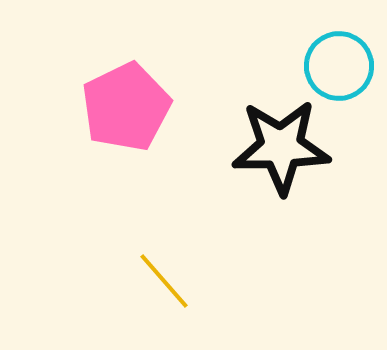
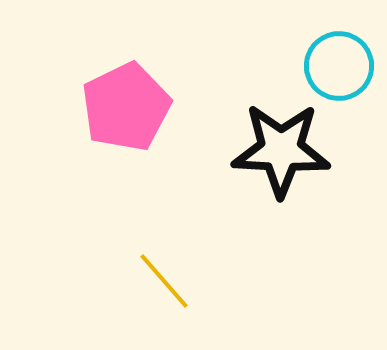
black star: moved 3 px down; rotated 4 degrees clockwise
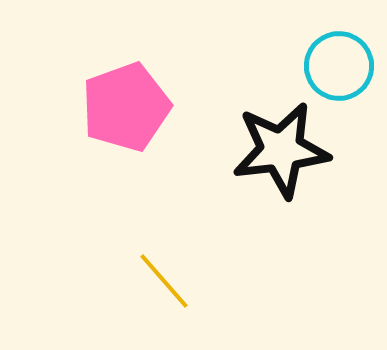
pink pentagon: rotated 6 degrees clockwise
black star: rotated 10 degrees counterclockwise
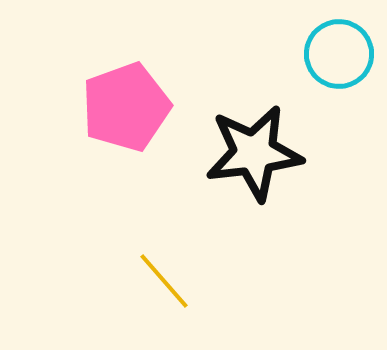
cyan circle: moved 12 px up
black star: moved 27 px left, 3 px down
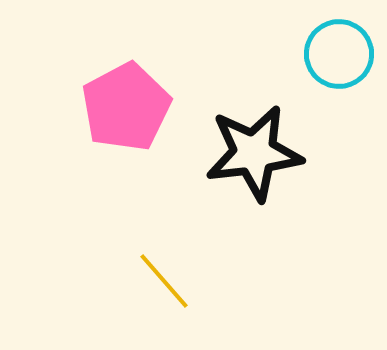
pink pentagon: rotated 8 degrees counterclockwise
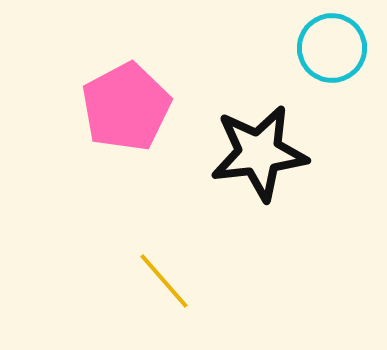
cyan circle: moved 7 px left, 6 px up
black star: moved 5 px right
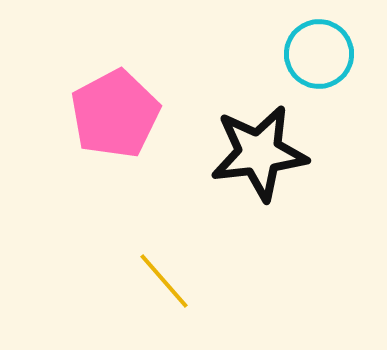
cyan circle: moved 13 px left, 6 px down
pink pentagon: moved 11 px left, 7 px down
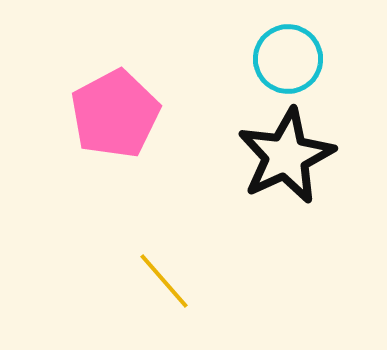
cyan circle: moved 31 px left, 5 px down
black star: moved 27 px right, 3 px down; rotated 18 degrees counterclockwise
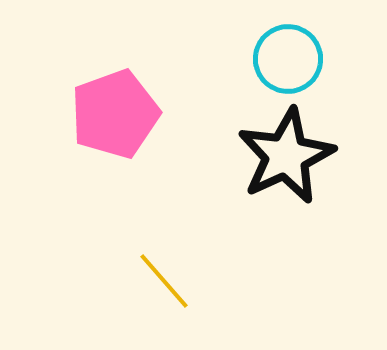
pink pentagon: rotated 8 degrees clockwise
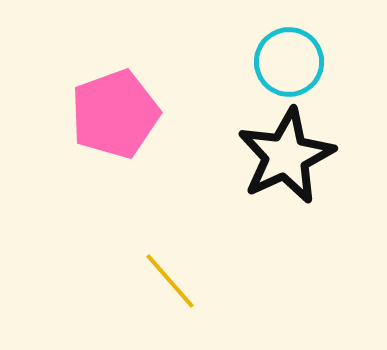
cyan circle: moved 1 px right, 3 px down
yellow line: moved 6 px right
